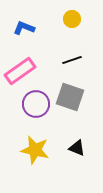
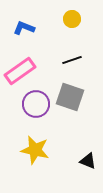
black triangle: moved 11 px right, 13 px down
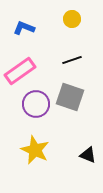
yellow star: rotated 12 degrees clockwise
black triangle: moved 6 px up
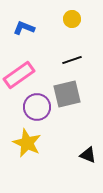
pink rectangle: moved 1 px left, 4 px down
gray square: moved 3 px left, 3 px up; rotated 32 degrees counterclockwise
purple circle: moved 1 px right, 3 px down
yellow star: moved 8 px left, 7 px up
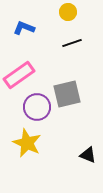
yellow circle: moved 4 px left, 7 px up
black line: moved 17 px up
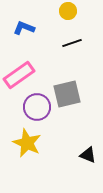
yellow circle: moved 1 px up
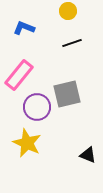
pink rectangle: rotated 16 degrees counterclockwise
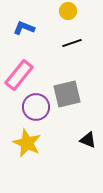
purple circle: moved 1 px left
black triangle: moved 15 px up
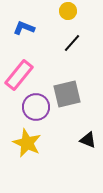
black line: rotated 30 degrees counterclockwise
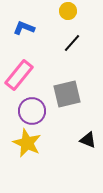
purple circle: moved 4 px left, 4 px down
